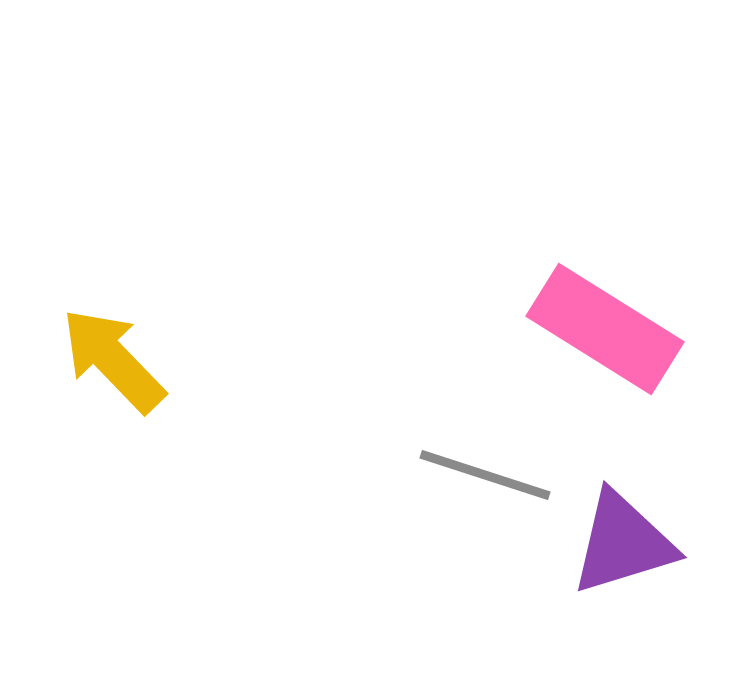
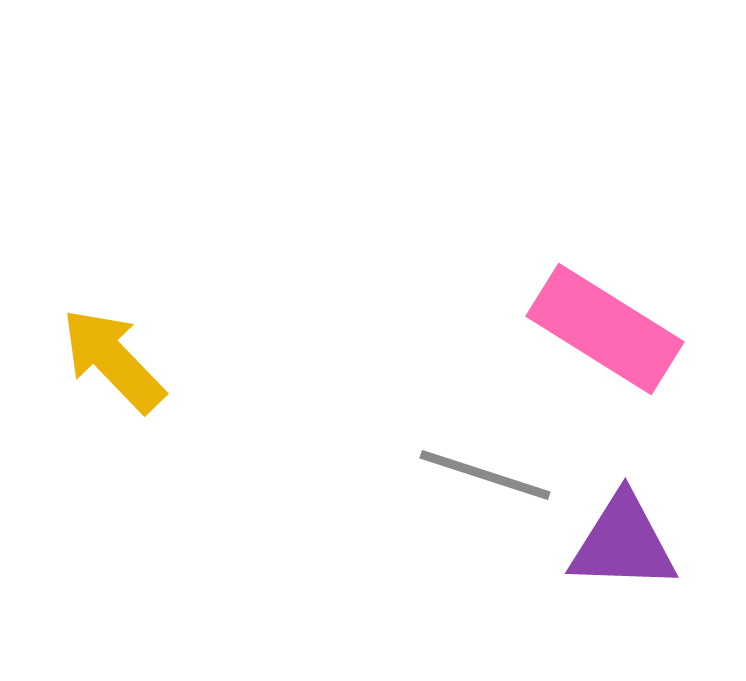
purple triangle: rotated 19 degrees clockwise
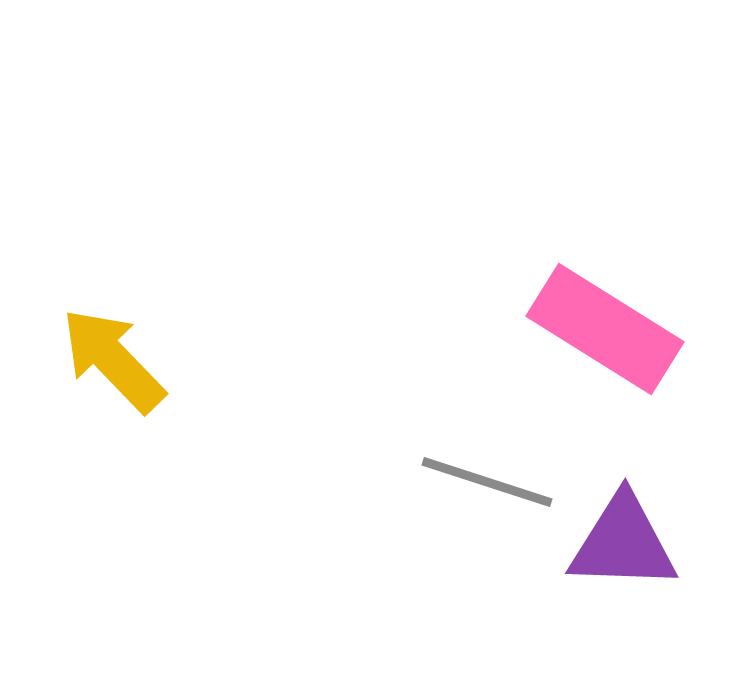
gray line: moved 2 px right, 7 px down
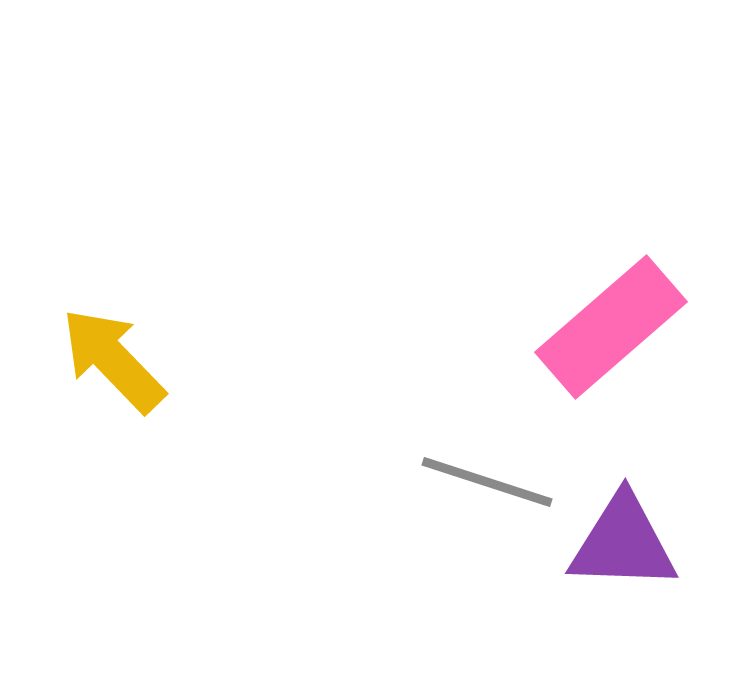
pink rectangle: moved 6 px right, 2 px up; rotated 73 degrees counterclockwise
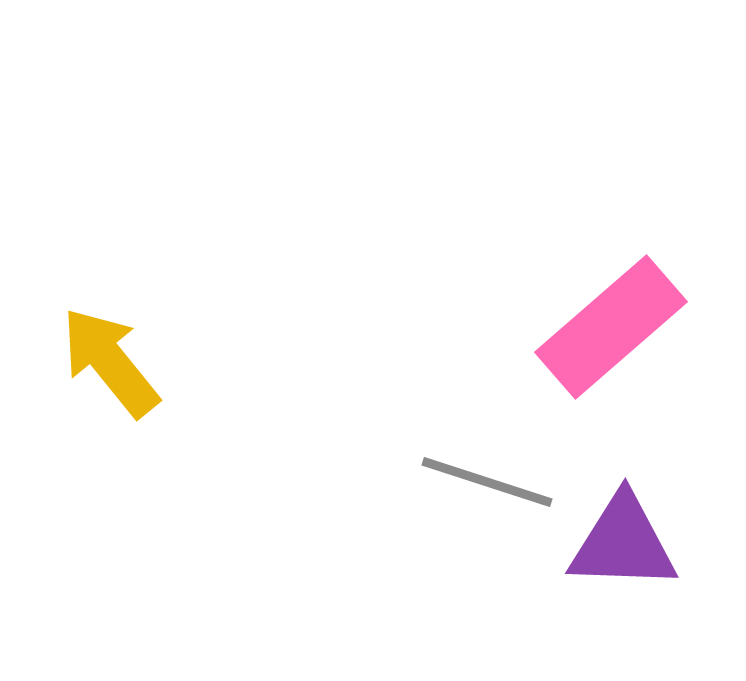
yellow arrow: moved 3 px left, 2 px down; rotated 5 degrees clockwise
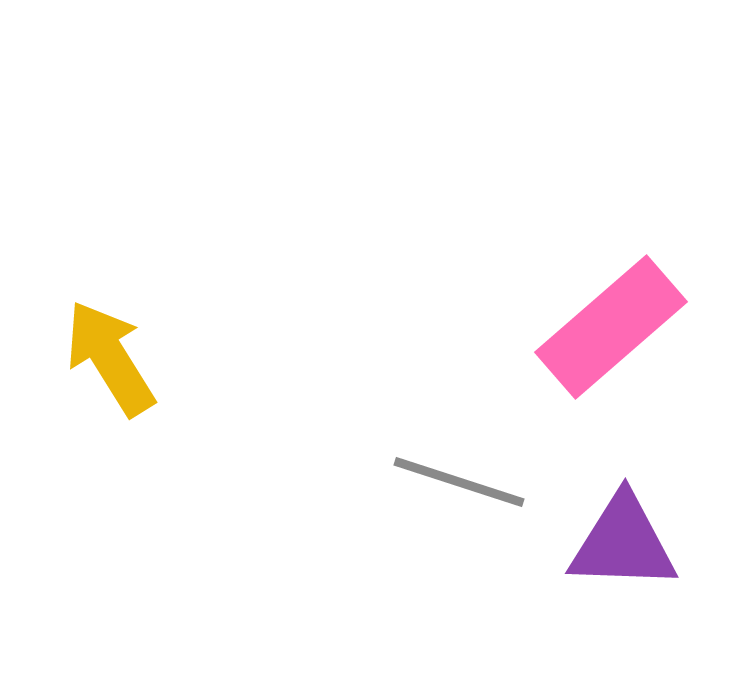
yellow arrow: moved 4 px up; rotated 7 degrees clockwise
gray line: moved 28 px left
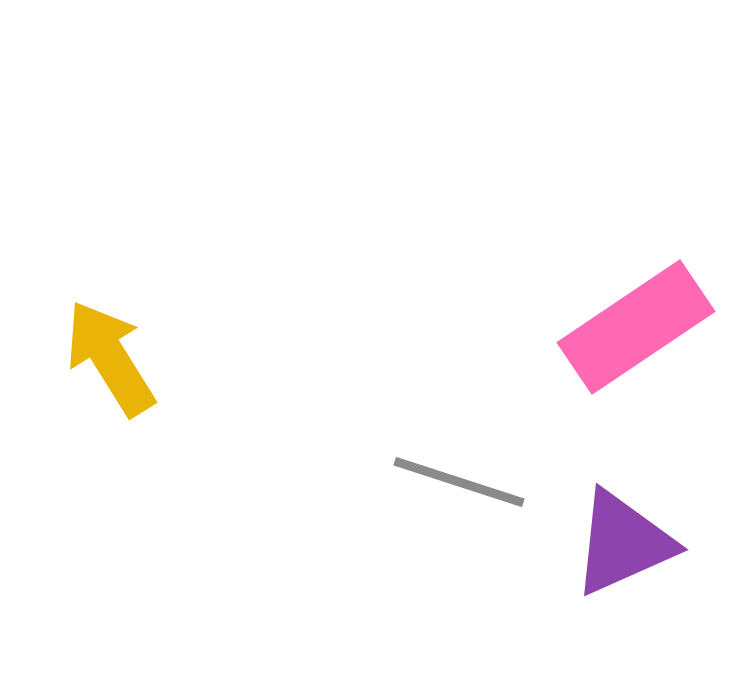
pink rectangle: moved 25 px right; rotated 7 degrees clockwise
purple triangle: rotated 26 degrees counterclockwise
